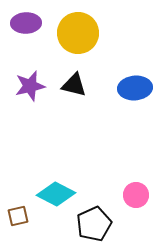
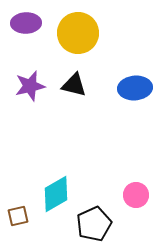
cyan diamond: rotated 57 degrees counterclockwise
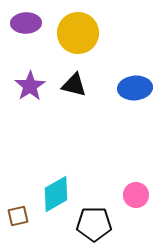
purple star: rotated 20 degrees counterclockwise
black pentagon: rotated 24 degrees clockwise
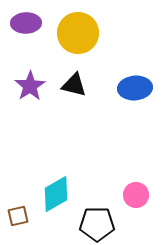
black pentagon: moved 3 px right
